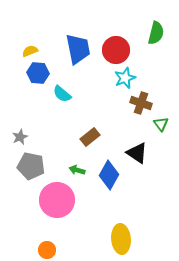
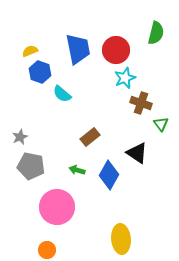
blue hexagon: moved 2 px right, 1 px up; rotated 15 degrees clockwise
pink circle: moved 7 px down
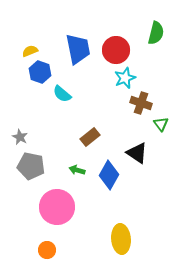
gray star: rotated 21 degrees counterclockwise
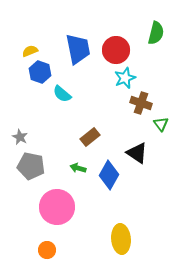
green arrow: moved 1 px right, 2 px up
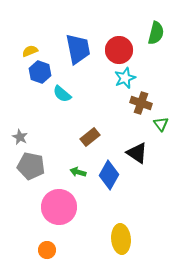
red circle: moved 3 px right
green arrow: moved 4 px down
pink circle: moved 2 px right
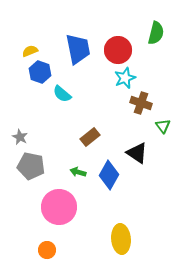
red circle: moved 1 px left
green triangle: moved 2 px right, 2 px down
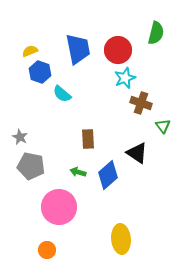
brown rectangle: moved 2 px left, 2 px down; rotated 54 degrees counterclockwise
blue diamond: moved 1 px left; rotated 20 degrees clockwise
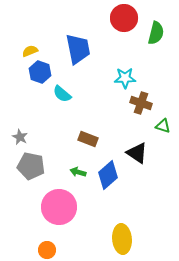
red circle: moved 6 px right, 32 px up
cyan star: rotated 20 degrees clockwise
green triangle: rotated 35 degrees counterclockwise
brown rectangle: rotated 66 degrees counterclockwise
yellow ellipse: moved 1 px right
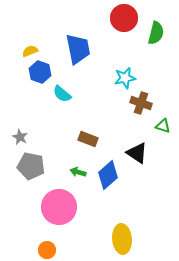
cyan star: rotated 10 degrees counterclockwise
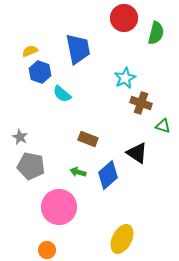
cyan star: rotated 15 degrees counterclockwise
yellow ellipse: rotated 32 degrees clockwise
